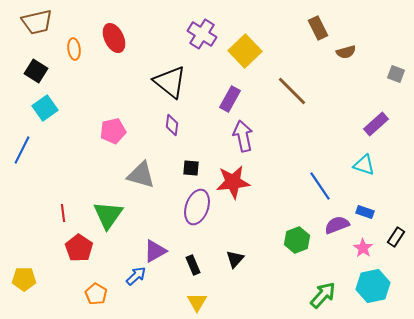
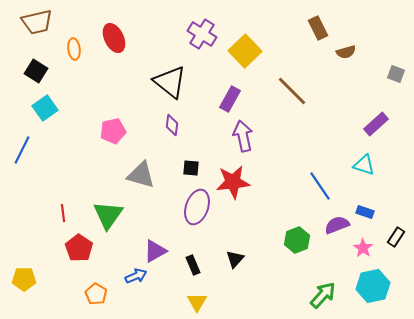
blue arrow at (136, 276): rotated 20 degrees clockwise
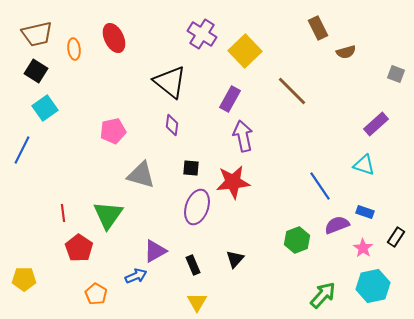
brown trapezoid at (37, 22): moved 12 px down
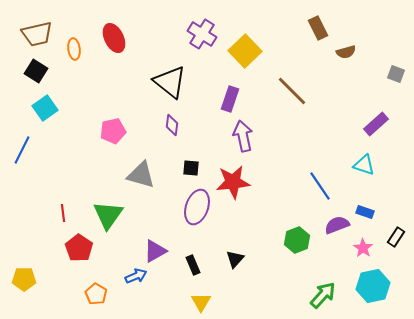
purple rectangle at (230, 99): rotated 10 degrees counterclockwise
yellow triangle at (197, 302): moved 4 px right
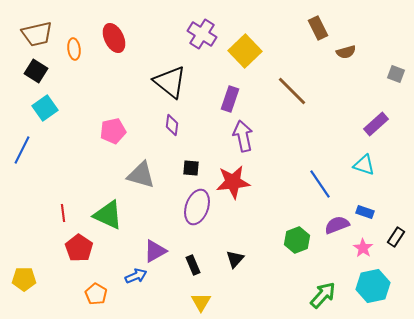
blue line at (320, 186): moved 2 px up
green triangle at (108, 215): rotated 40 degrees counterclockwise
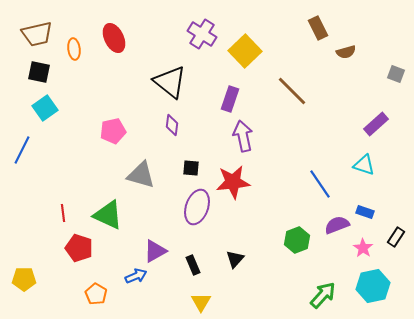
black square at (36, 71): moved 3 px right, 1 px down; rotated 20 degrees counterclockwise
red pentagon at (79, 248): rotated 16 degrees counterclockwise
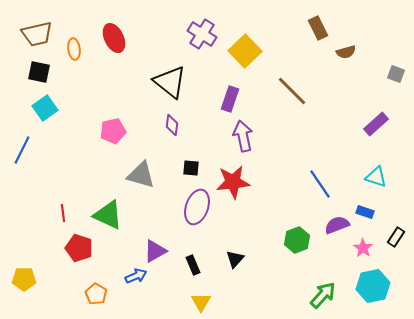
cyan triangle at (364, 165): moved 12 px right, 12 px down
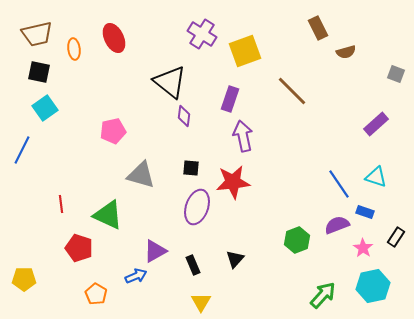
yellow square at (245, 51): rotated 24 degrees clockwise
purple diamond at (172, 125): moved 12 px right, 9 px up
blue line at (320, 184): moved 19 px right
red line at (63, 213): moved 2 px left, 9 px up
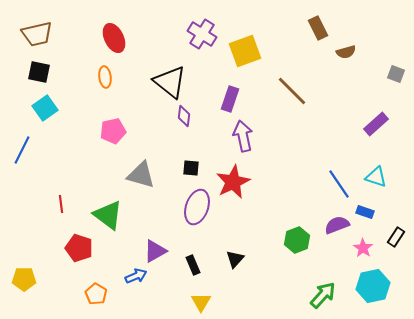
orange ellipse at (74, 49): moved 31 px right, 28 px down
red star at (233, 182): rotated 20 degrees counterclockwise
green triangle at (108, 215): rotated 12 degrees clockwise
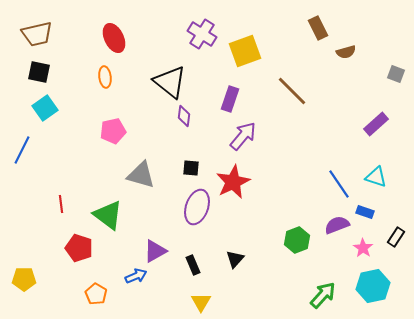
purple arrow at (243, 136): rotated 52 degrees clockwise
